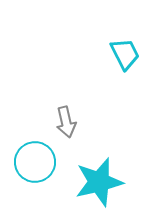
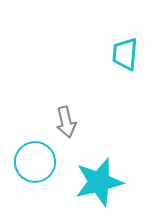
cyan trapezoid: rotated 148 degrees counterclockwise
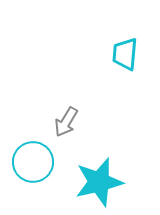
gray arrow: rotated 44 degrees clockwise
cyan circle: moved 2 px left
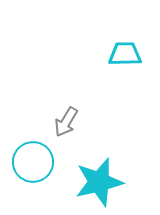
cyan trapezoid: rotated 84 degrees clockwise
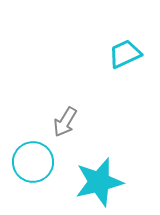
cyan trapezoid: rotated 24 degrees counterclockwise
gray arrow: moved 1 px left
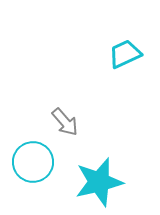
gray arrow: rotated 72 degrees counterclockwise
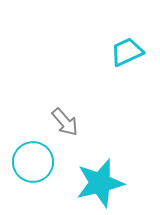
cyan trapezoid: moved 2 px right, 2 px up
cyan star: moved 1 px right, 1 px down
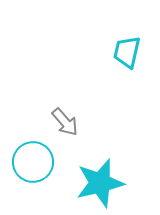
cyan trapezoid: rotated 52 degrees counterclockwise
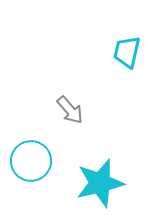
gray arrow: moved 5 px right, 12 px up
cyan circle: moved 2 px left, 1 px up
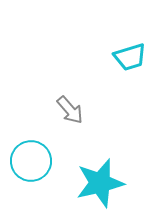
cyan trapezoid: moved 3 px right, 5 px down; rotated 120 degrees counterclockwise
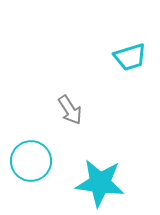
gray arrow: rotated 8 degrees clockwise
cyan star: rotated 21 degrees clockwise
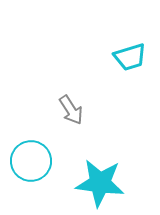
gray arrow: moved 1 px right
